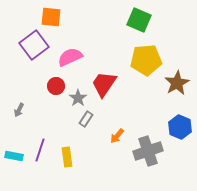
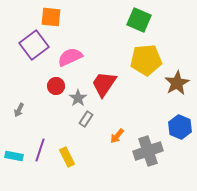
yellow rectangle: rotated 18 degrees counterclockwise
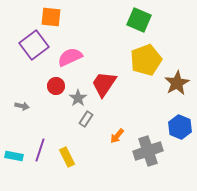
yellow pentagon: rotated 16 degrees counterclockwise
gray arrow: moved 3 px right, 4 px up; rotated 104 degrees counterclockwise
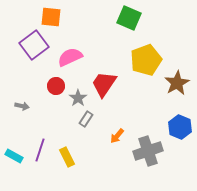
green square: moved 10 px left, 2 px up
cyan rectangle: rotated 18 degrees clockwise
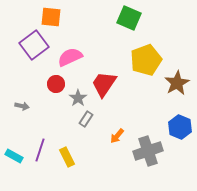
red circle: moved 2 px up
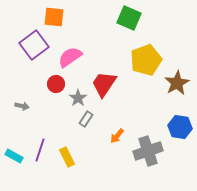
orange square: moved 3 px right
pink semicircle: rotated 10 degrees counterclockwise
blue hexagon: rotated 15 degrees counterclockwise
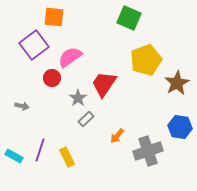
red circle: moved 4 px left, 6 px up
gray rectangle: rotated 14 degrees clockwise
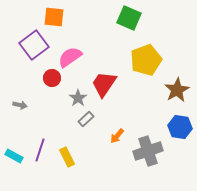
brown star: moved 7 px down
gray arrow: moved 2 px left, 1 px up
